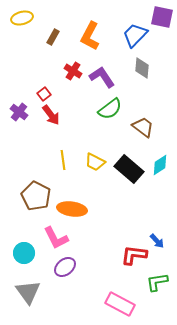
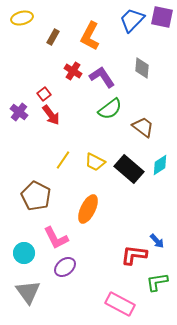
blue trapezoid: moved 3 px left, 15 px up
yellow line: rotated 42 degrees clockwise
orange ellipse: moved 16 px right; rotated 72 degrees counterclockwise
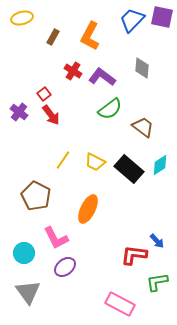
purple L-shape: rotated 20 degrees counterclockwise
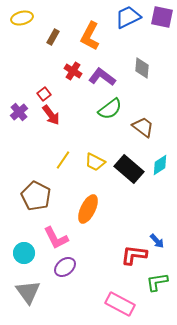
blue trapezoid: moved 4 px left, 3 px up; rotated 20 degrees clockwise
purple cross: rotated 12 degrees clockwise
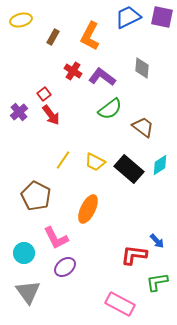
yellow ellipse: moved 1 px left, 2 px down
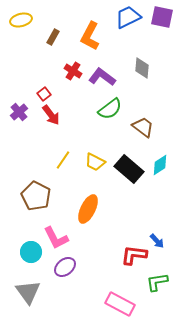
cyan circle: moved 7 px right, 1 px up
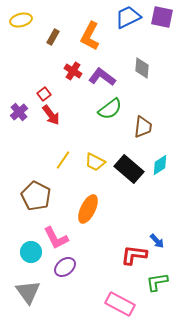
brown trapezoid: rotated 60 degrees clockwise
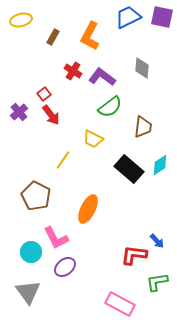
green semicircle: moved 2 px up
yellow trapezoid: moved 2 px left, 23 px up
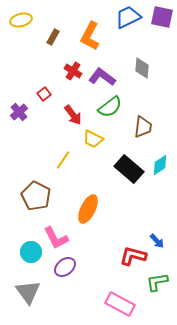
red arrow: moved 22 px right
red L-shape: moved 1 px left, 1 px down; rotated 8 degrees clockwise
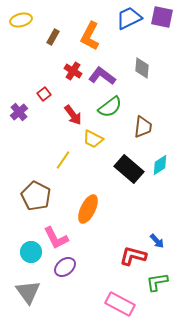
blue trapezoid: moved 1 px right, 1 px down
purple L-shape: moved 1 px up
